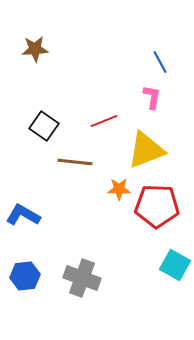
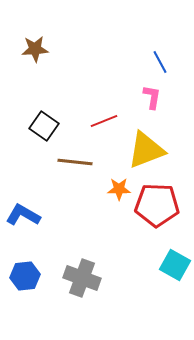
red pentagon: moved 1 px up
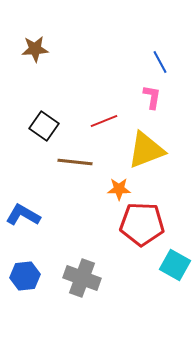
red pentagon: moved 15 px left, 19 px down
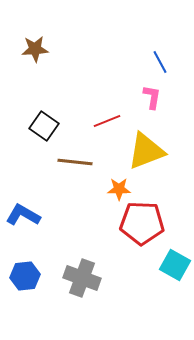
red line: moved 3 px right
yellow triangle: moved 1 px down
red pentagon: moved 1 px up
